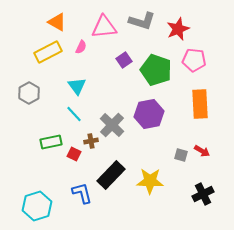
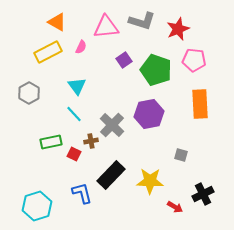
pink triangle: moved 2 px right
red arrow: moved 27 px left, 56 px down
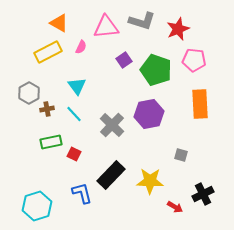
orange triangle: moved 2 px right, 1 px down
brown cross: moved 44 px left, 32 px up
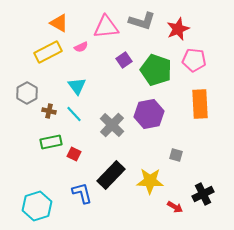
pink semicircle: rotated 40 degrees clockwise
gray hexagon: moved 2 px left
brown cross: moved 2 px right, 2 px down; rotated 24 degrees clockwise
gray square: moved 5 px left
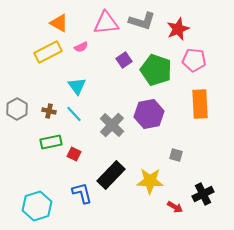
pink triangle: moved 4 px up
gray hexagon: moved 10 px left, 16 px down
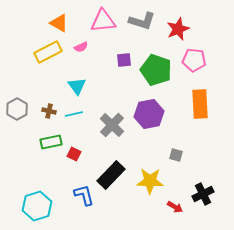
pink triangle: moved 3 px left, 2 px up
purple square: rotated 28 degrees clockwise
cyan line: rotated 60 degrees counterclockwise
blue L-shape: moved 2 px right, 2 px down
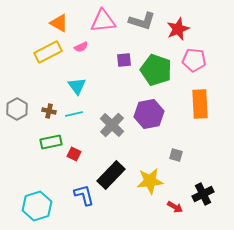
yellow star: rotated 8 degrees counterclockwise
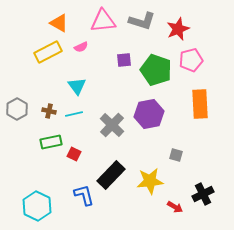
pink pentagon: moved 3 px left; rotated 20 degrees counterclockwise
cyan hexagon: rotated 16 degrees counterclockwise
